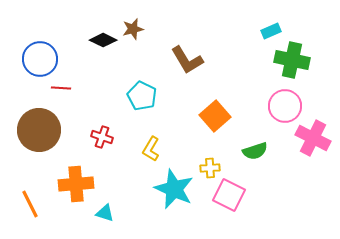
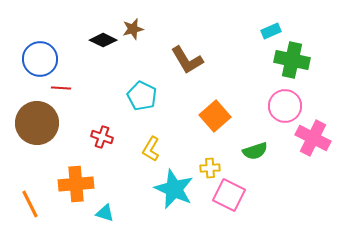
brown circle: moved 2 px left, 7 px up
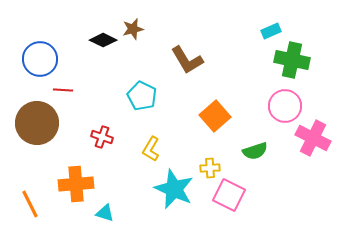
red line: moved 2 px right, 2 px down
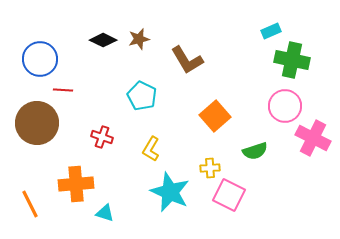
brown star: moved 6 px right, 10 px down
cyan star: moved 4 px left, 3 px down
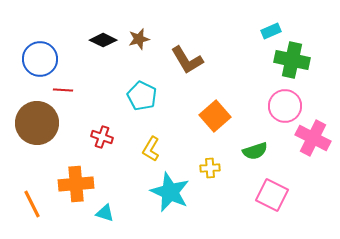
pink square: moved 43 px right
orange line: moved 2 px right
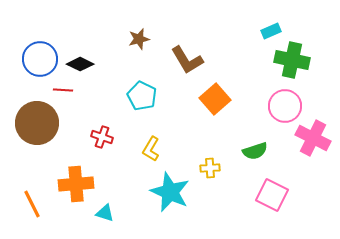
black diamond: moved 23 px left, 24 px down
orange square: moved 17 px up
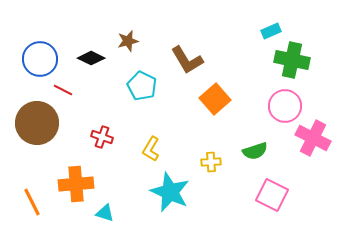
brown star: moved 11 px left, 2 px down
black diamond: moved 11 px right, 6 px up
red line: rotated 24 degrees clockwise
cyan pentagon: moved 10 px up
yellow cross: moved 1 px right, 6 px up
orange line: moved 2 px up
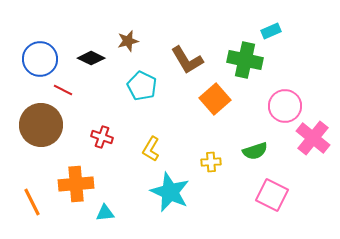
green cross: moved 47 px left
brown circle: moved 4 px right, 2 px down
pink cross: rotated 12 degrees clockwise
cyan triangle: rotated 24 degrees counterclockwise
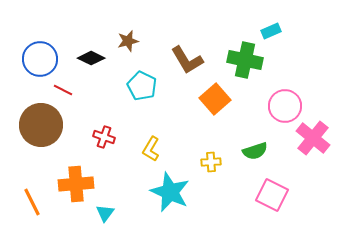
red cross: moved 2 px right
cyan triangle: rotated 48 degrees counterclockwise
